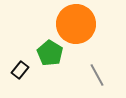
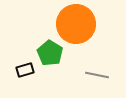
black rectangle: moved 5 px right; rotated 36 degrees clockwise
gray line: rotated 50 degrees counterclockwise
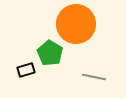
black rectangle: moved 1 px right
gray line: moved 3 px left, 2 px down
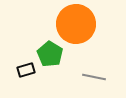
green pentagon: moved 1 px down
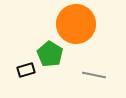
gray line: moved 2 px up
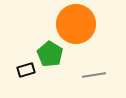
gray line: rotated 20 degrees counterclockwise
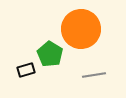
orange circle: moved 5 px right, 5 px down
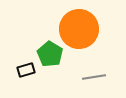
orange circle: moved 2 px left
gray line: moved 2 px down
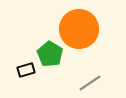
gray line: moved 4 px left, 6 px down; rotated 25 degrees counterclockwise
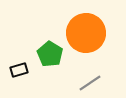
orange circle: moved 7 px right, 4 px down
black rectangle: moved 7 px left
